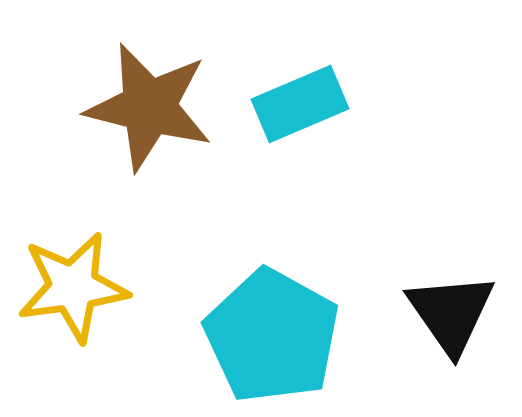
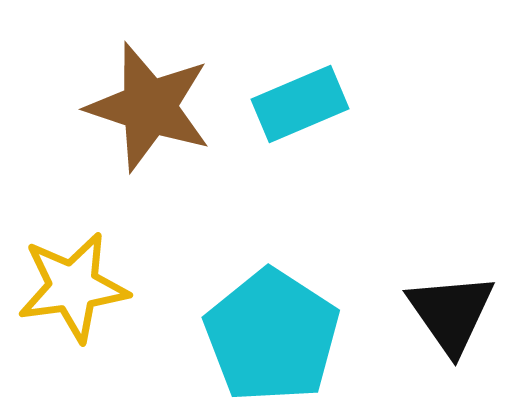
brown star: rotated 4 degrees clockwise
cyan pentagon: rotated 4 degrees clockwise
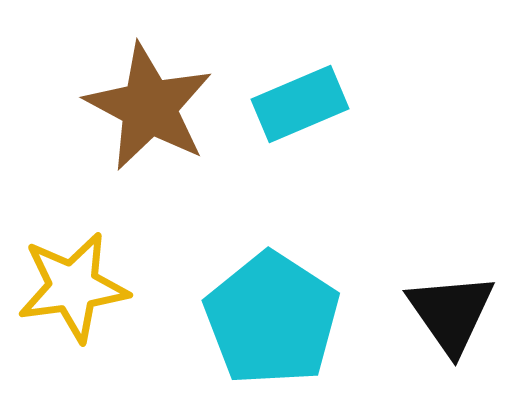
brown star: rotated 10 degrees clockwise
cyan pentagon: moved 17 px up
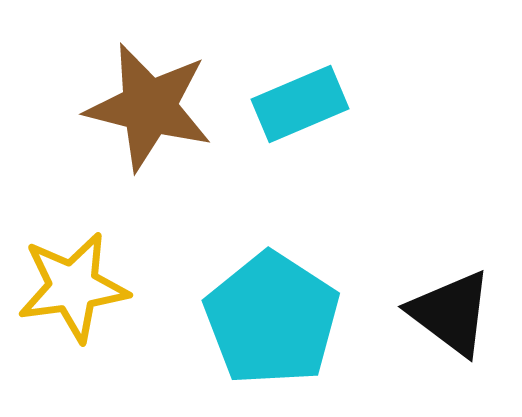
brown star: rotated 14 degrees counterclockwise
black triangle: rotated 18 degrees counterclockwise
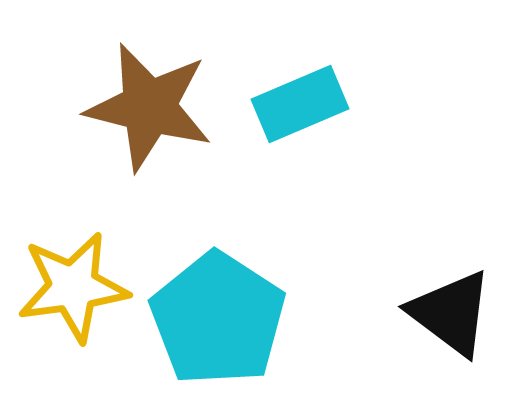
cyan pentagon: moved 54 px left
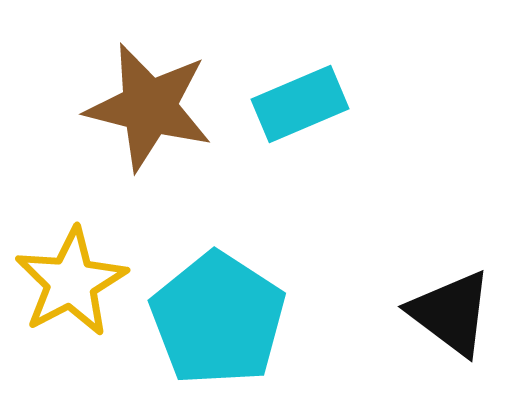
yellow star: moved 2 px left, 5 px up; rotated 20 degrees counterclockwise
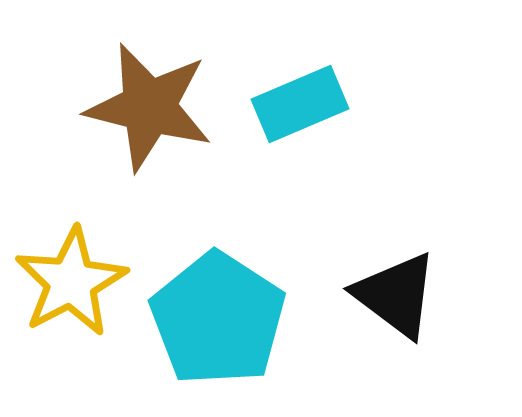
black triangle: moved 55 px left, 18 px up
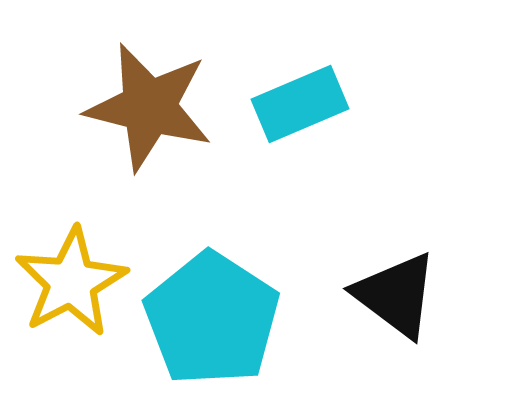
cyan pentagon: moved 6 px left
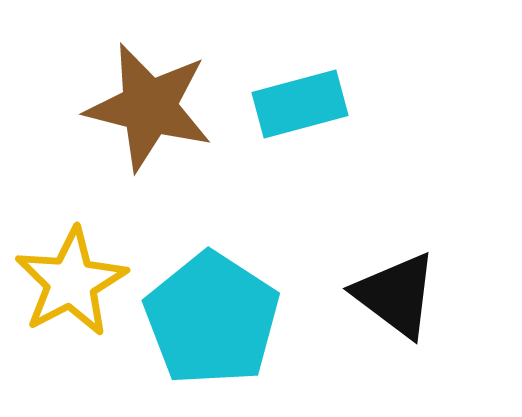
cyan rectangle: rotated 8 degrees clockwise
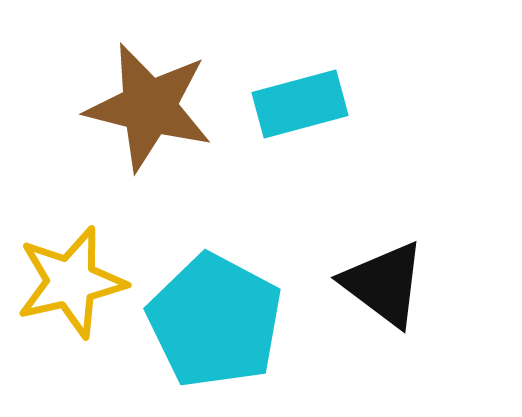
yellow star: rotated 15 degrees clockwise
black triangle: moved 12 px left, 11 px up
cyan pentagon: moved 3 px right, 2 px down; rotated 5 degrees counterclockwise
